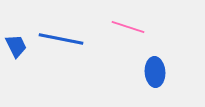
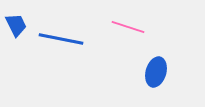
blue trapezoid: moved 21 px up
blue ellipse: moved 1 px right; rotated 20 degrees clockwise
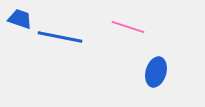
blue trapezoid: moved 4 px right, 6 px up; rotated 45 degrees counterclockwise
blue line: moved 1 px left, 2 px up
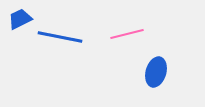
blue trapezoid: rotated 45 degrees counterclockwise
pink line: moved 1 px left, 7 px down; rotated 32 degrees counterclockwise
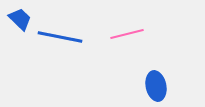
blue trapezoid: rotated 70 degrees clockwise
blue ellipse: moved 14 px down; rotated 28 degrees counterclockwise
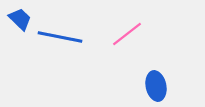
pink line: rotated 24 degrees counterclockwise
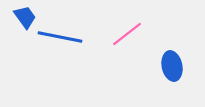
blue trapezoid: moved 5 px right, 2 px up; rotated 10 degrees clockwise
blue ellipse: moved 16 px right, 20 px up
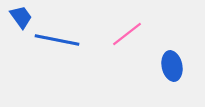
blue trapezoid: moved 4 px left
blue line: moved 3 px left, 3 px down
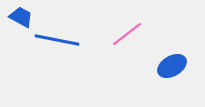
blue trapezoid: rotated 25 degrees counterclockwise
blue ellipse: rotated 72 degrees clockwise
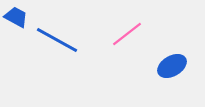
blue trapezoid: moved 5 px left
blue line: rotated 18 degrees clockwise
